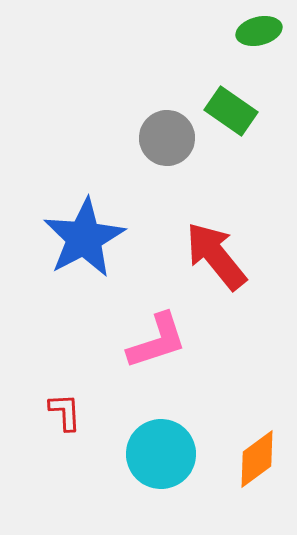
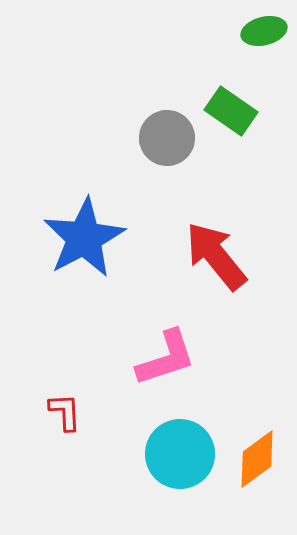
green ellipse: moved 5 px right
pink L-shape: moved 9 px right, 17 px down
cyan circle: moved 19 px right
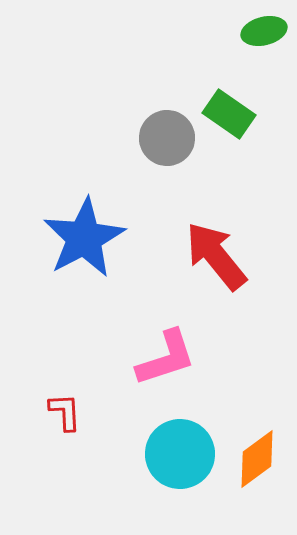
green rectangle: moved 2 px left, 3 px down
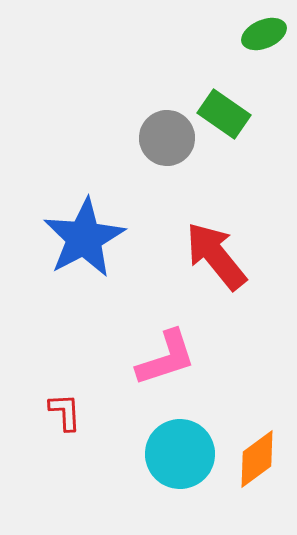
green ellipse: moved 3 px down; rotated 9 degrees counterclockwise
green rectangle: moved 5 px left
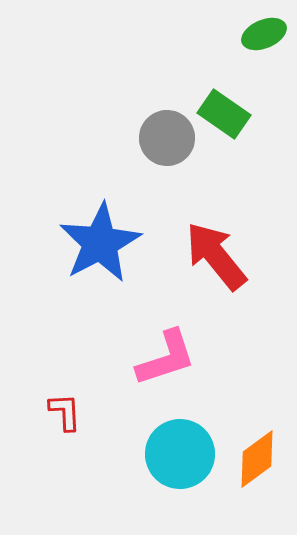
blue star: moved 16 px right, 5 px down
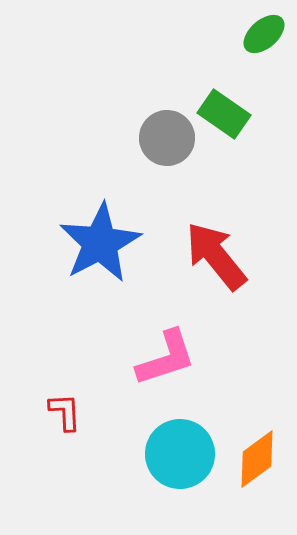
green ellipse: rotated 18 degrees counterclockwise
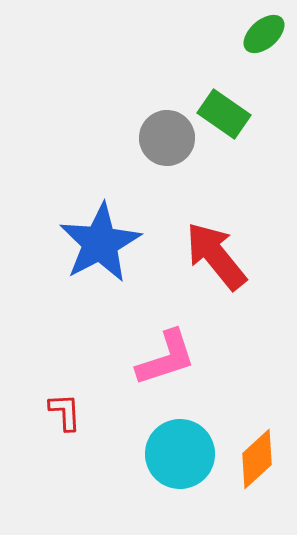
orange diamond: rotated 6 degrees counterclockwise
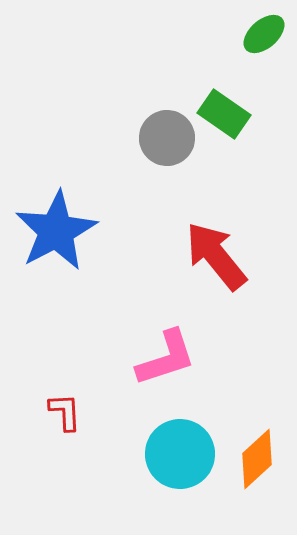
blue star: moved 44 px left, 12 px up
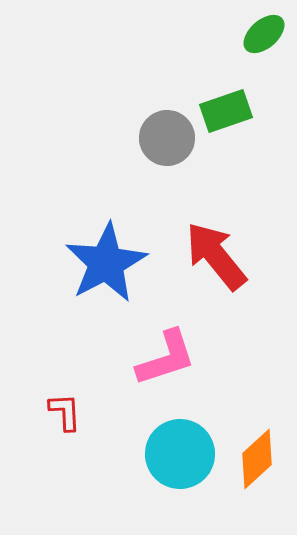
green rectangle: moved 2 px right, 3 px up; rotated 54 degrees counterclockwise
blue star: moved 50 px right, 32 px down
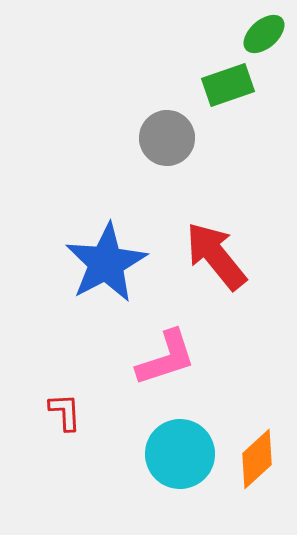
green rectangle: moved 2 px right, 26 px up
